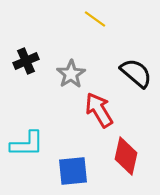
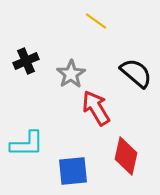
yellow line: moved 1 px right, 2 px down
red arrow: moved 3 px left, 2 px up
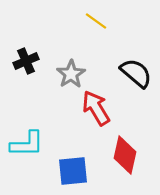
red diamond: moved 1 px left, 1 px up
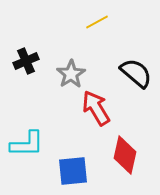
yellow line: moved 1 px right, 1 px down; rotated 65 degrees counterclockwise
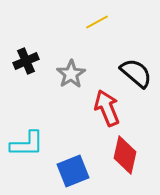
red arrow: moved 11 px right; rotated 9 degrees clockwise
blue square: rotated 16 degrees counterclockwise
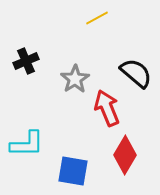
yellow line: moved 4 px up
gray star: moved 4 px right, 5 px down
red diamond: rotated 18 degrees clockwise
blue square: rotated 32 degrees clockwise
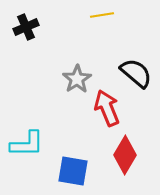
yellow line: moved 5 px right, 3 px up; rotated 20 degrees clockwise
black cross: moved 34 px up
gray star: moved 2 px right
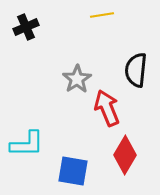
black semicircle: moved 3 px up; rotated 124 degrees counterclockwise
